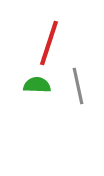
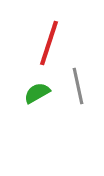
green semicircle: moved 8 px down; rotated 32 degrees counterclockwise
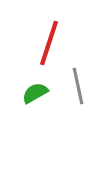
green semicircle: moved 2 px left
